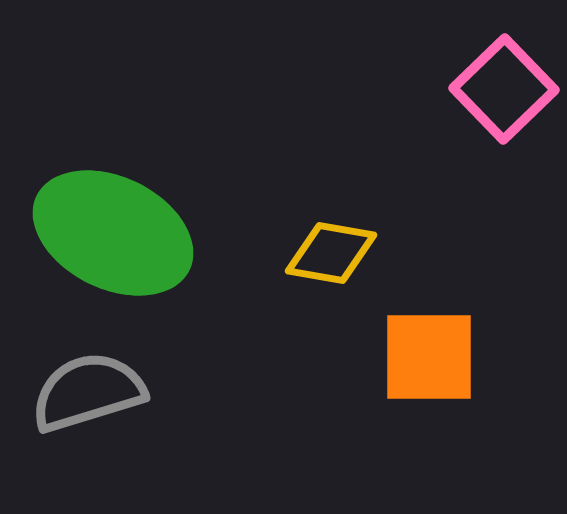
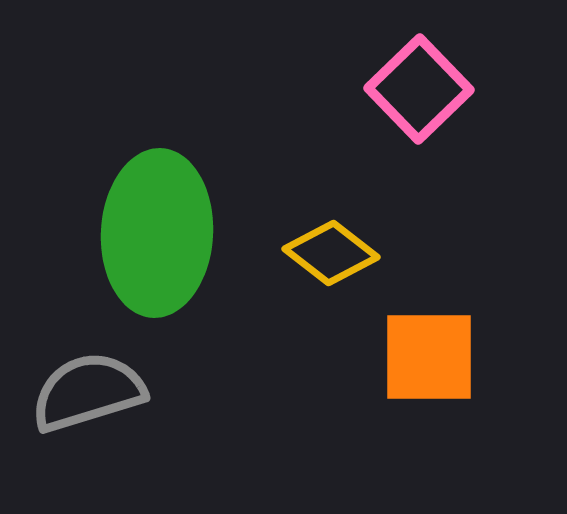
pink square: moved 85 px left
green ellipse: moved 44 px right; rotated 67 degrees clockwise
yellow diamond: rotated 28 degrees clockwise
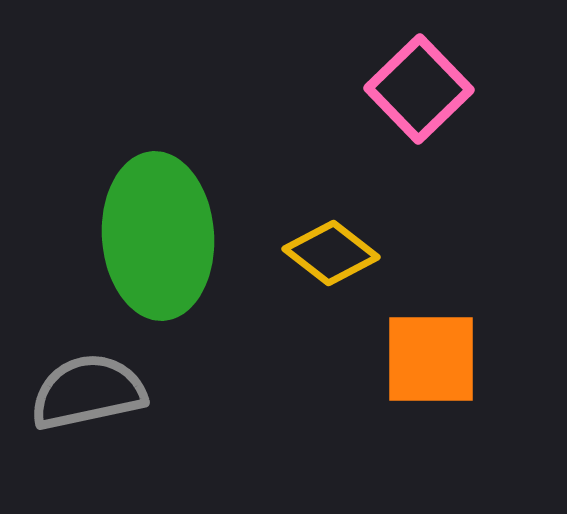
green ellipse: moved 1 px right, 3 px down; rotated 7 degrees counterclockwise
orange square: moved 2 px right, 2 px down
gray semicircle: rotated 5 degrees clockwise
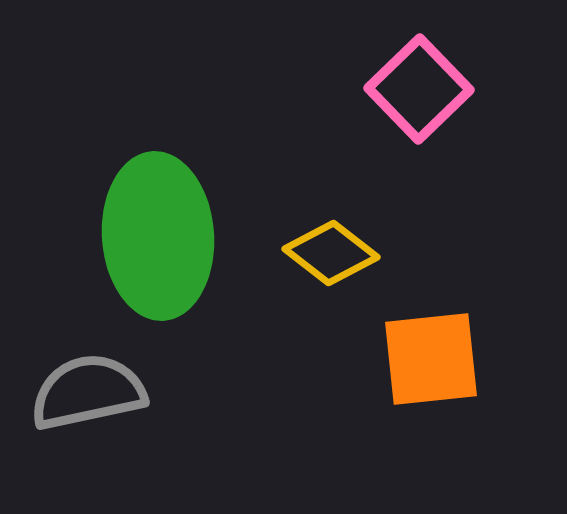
orange square: rotated 6 degrees counterclockwise
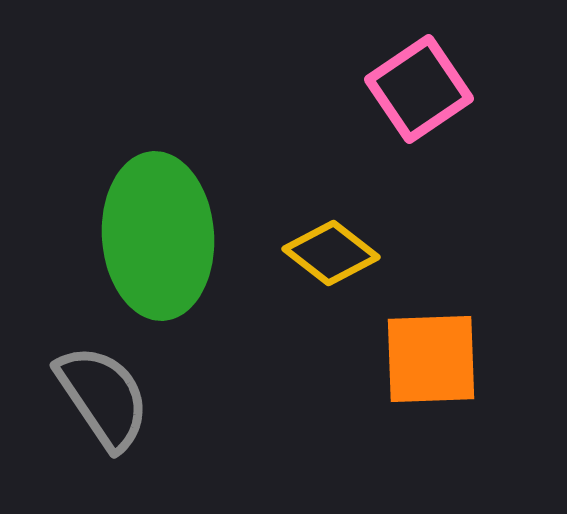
pink square: rotated 10 degrees clockwise
orange square: rotated 4 degrees clockwise
gray semicircle: moved 15 px right, 5 px down; rotated 68 degrees clockwise
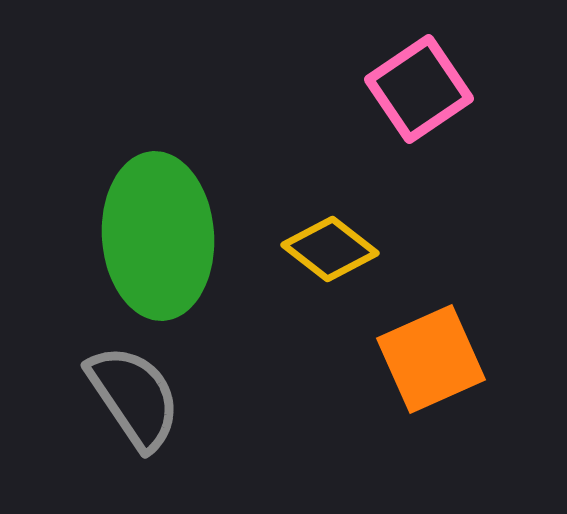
yellow diamond: moved 1 px left, 4 px up
orange square: rotated 22 degrees counterclockwise
gray semicircle: moved 31 px right
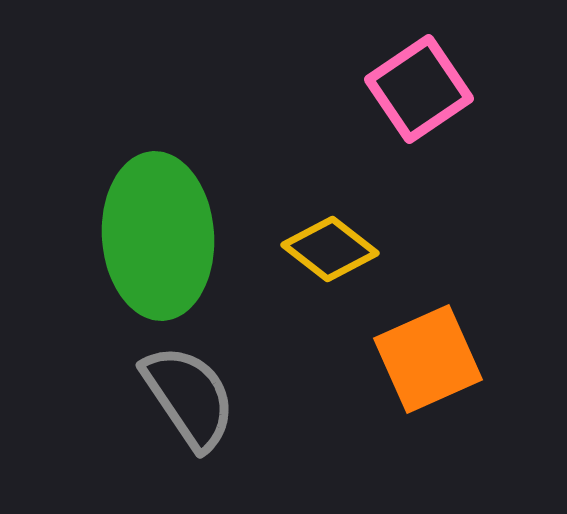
orange square: moved 3 px left
gray semicircle: moved 55 px right
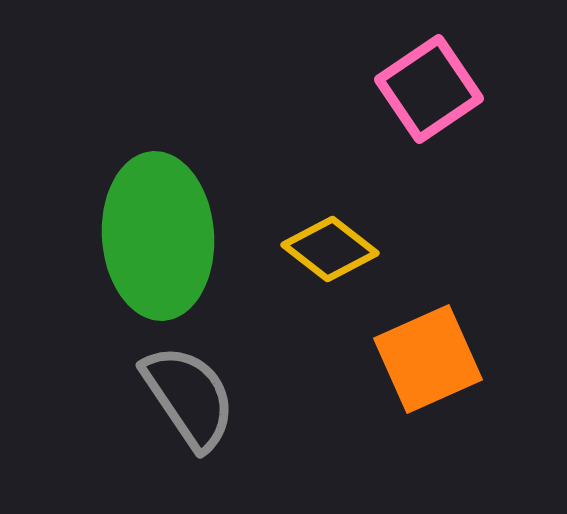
pink square: moved 10 px right
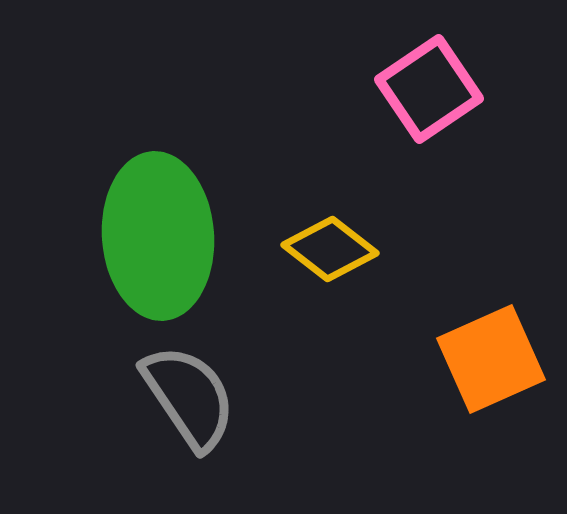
orange square: moved 63 px right
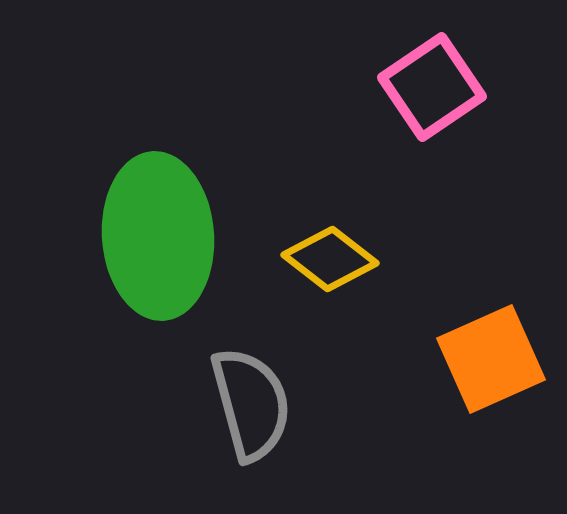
pink square: moved 3 px right, 2 px up
yellow diamond: moved 10 px down
gray semicircle: moved 62 px right, 7 px down; rotated 19 degrees clockwise
